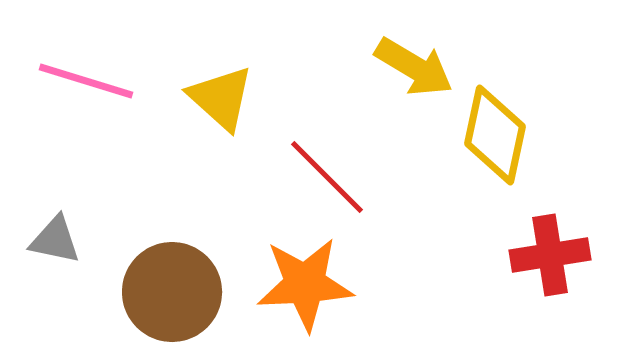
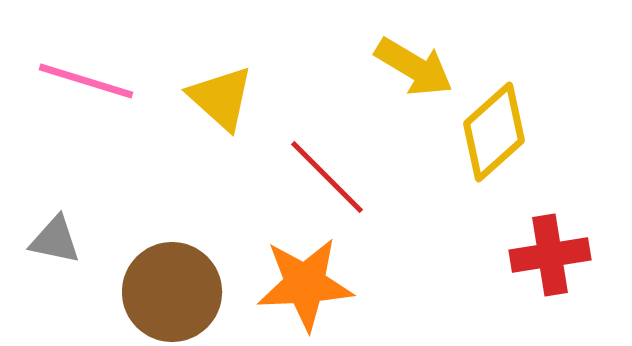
yellow diamond: moved 1 px left, 3 px up; rotated 36 degrees clockwise
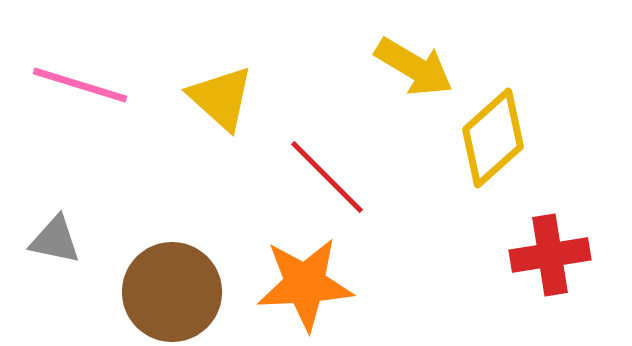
pink line: moved 6 px left, 4 px down
yellow diamond: moved 1 px left, 6 px down
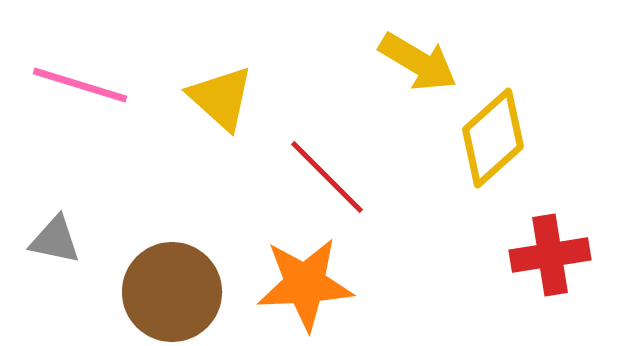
yellow arrow: moved 4 px right, 5 px up
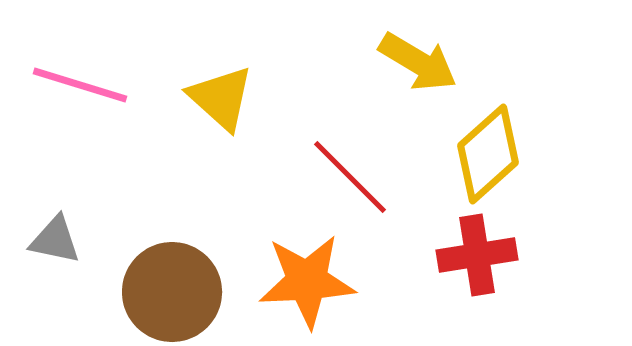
yellow diamond: moved 5 px left, 16 px down
red line: moved 23 px right
red cross: moved 73 px left
orange star: moved 2 px right, 3 px up
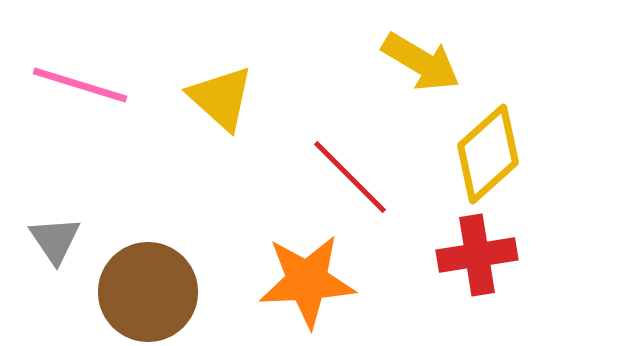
yellow arrow: moved 3 px right
gray triangle: rotated 44 degrees clockwise
brown circle: moved 24 px left
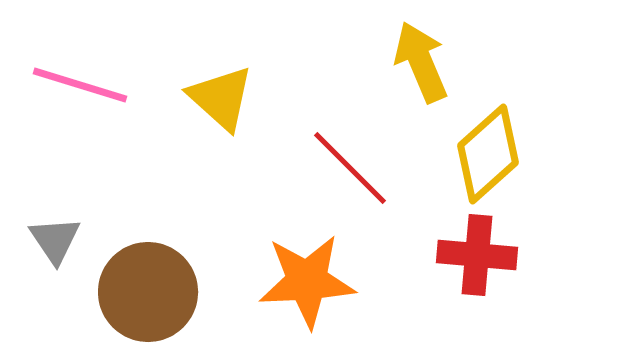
yellow arrow: rotated 144 degrees counterclockwise
red line: moved 9 px up
red cross: rotated 14 degrees clockwise
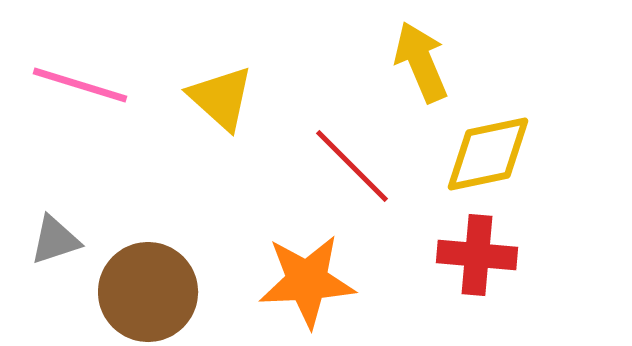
yellow diamond: rotated 30 degrees clockwise
red line: moved 2 px right, 2 px up
gray triangle: rotated 46 degrees clockwise
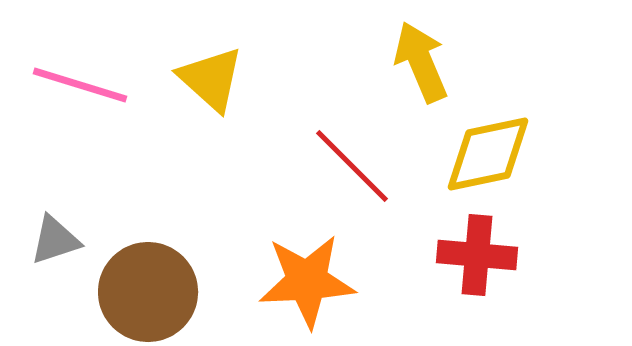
yellow triangle: moved 10 px left, 19 px up
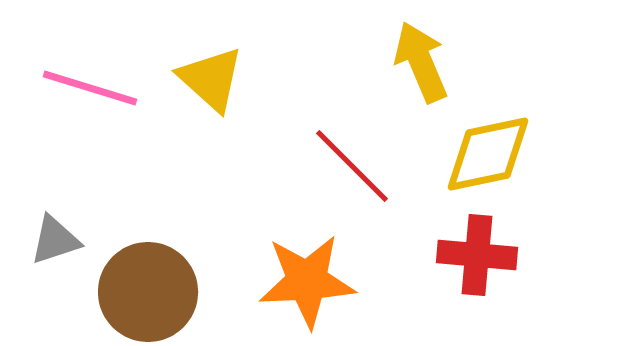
pink line: moved 10 px right, 3 px down
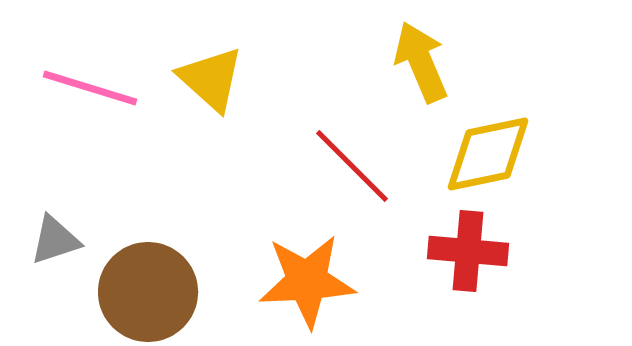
red cross: moved 9 px left, 4 px up
